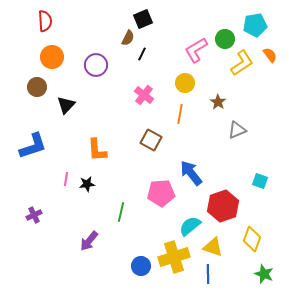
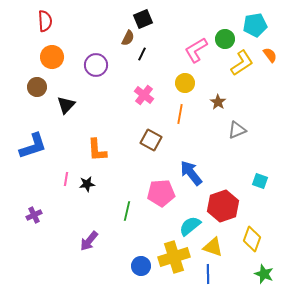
green line: moved 6 px right, 1 px up
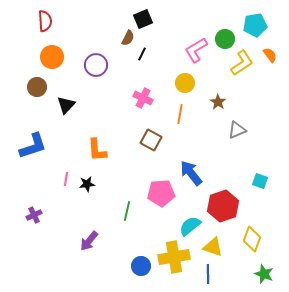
pink cross: moved 1 px left, 3 px down; rotated 12 degrees counterclockwise
yellow cross: rotated 8 degrees clockwise
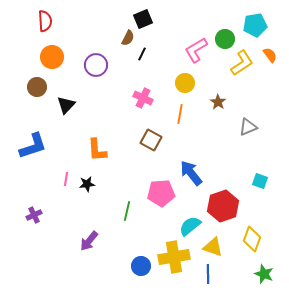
gray triangle: moved 11 px right, 3 px up
